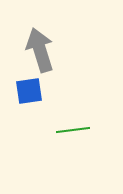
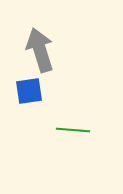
green line: rotated 12 degrees clockwise
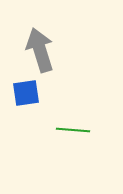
blue square: moved 3 px left, 2 px down
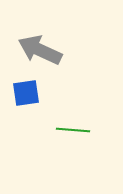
gray arrow: rotated 48 degrees counterclockwise
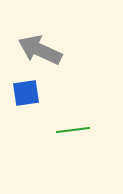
green line: rotated 12 degrees counterclockwise
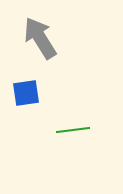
gray arrow: moved 12 px up; rotated 33 degrees clockwise
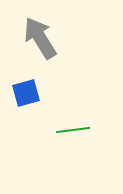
blue square: rotated 8 degrees counterclockwise
